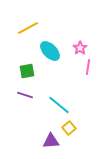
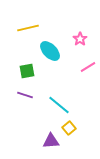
yellow line: rotated 15 degrees clockwise
pink star: moved 9 px up
pink line: rotated 49 degrees clockwise
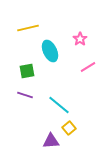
cyan ellipse: rotated 20 degrees clockwise
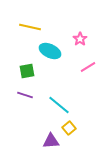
yellow line: moved 2 px right, 1 px up; rotated 25 degrees clockwise
cyan ellipse: rotated 40 degrees counterclockwise
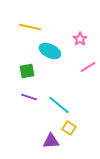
purple line: moved 4 px right, 2 px down
yellow square: rotated 16 degrees counterclockwise
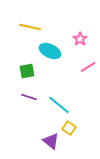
purple triangle: rotated 42 degrees clockwise
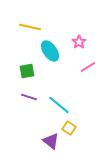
pink star: moved 1 px left, 3 px down
cyan ellipse: rotated 30 degrees clockwise
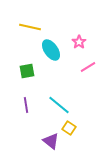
cyan ellipse: moved 1 px right, 1 px up
purple line: moved 3 px left, 8 px down; rotated 63 degrees clockwise
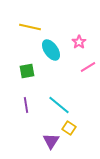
purple triangle: rotated 24 degrees clockwise
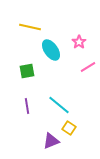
purple line: moved 1 px right, 1 px down
purple triangle: rotated 36 degrees clockwise
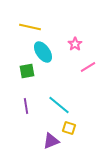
pink star: moved 4 px left, 2 px down
cyan ellipse: moved 8 px left, 2 px down
purple line: moved 1 px left
yellow square: rotated 16 degrees counterclockwise
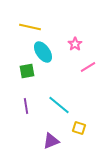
yellow square: moved 10 px right
